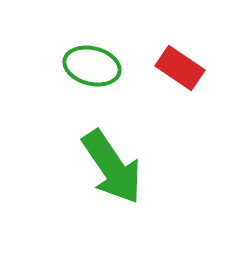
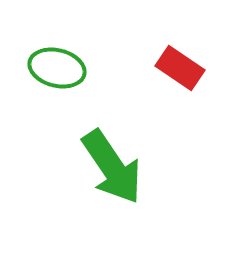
green ellipse: moved 35 px left, 2 px down
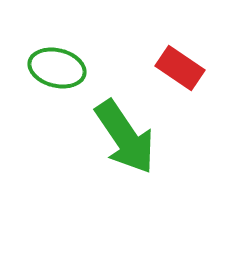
green arrow: moved 13 px right, 30 px up
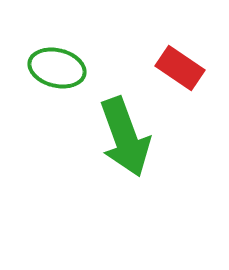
green arrow: rotated 14 degrees clockwise
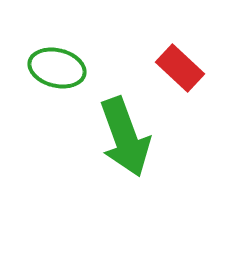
red rectangle: rotated 9 degrees clockwise
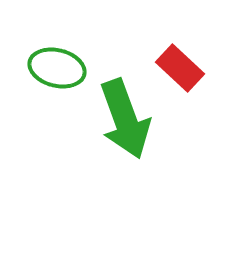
green arrow: moved 18 px up
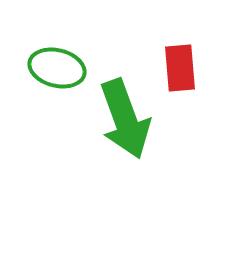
red rectangle: rotated 42 degrees clockwise
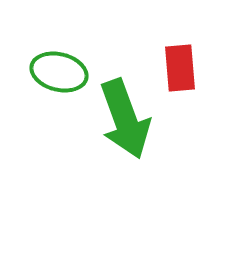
green ellipse: moved 2 px right, 4 px down
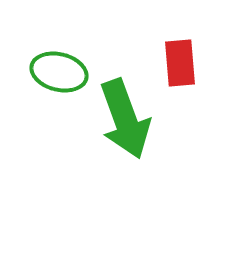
red rectangle: moved 5 px up
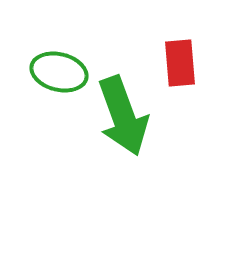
green arrow: moved 2 px left, 3 px up
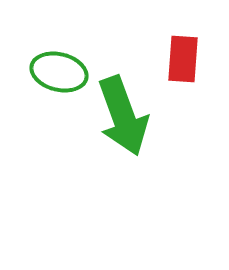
red rectangle: moved 3 px right, 4 px up; rotated 9 degrees clockwise
